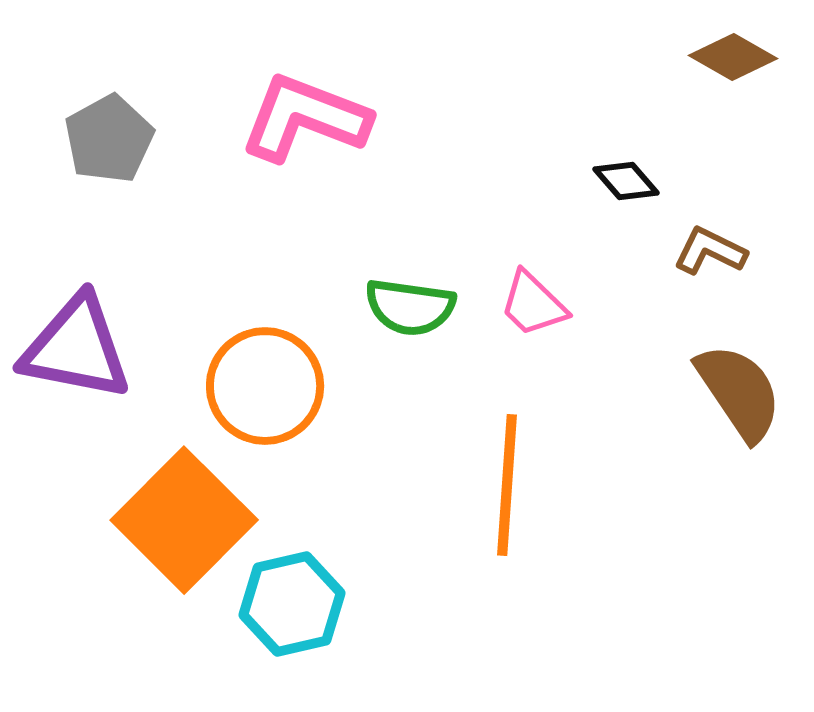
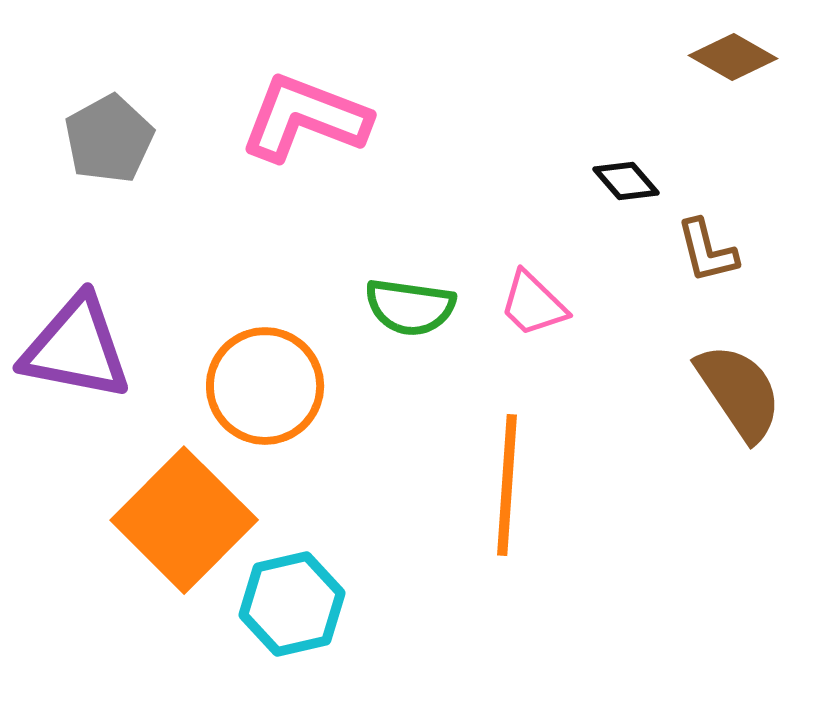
brown L-shape: moved 3 px left; rotated 130 degrees counterclockwise
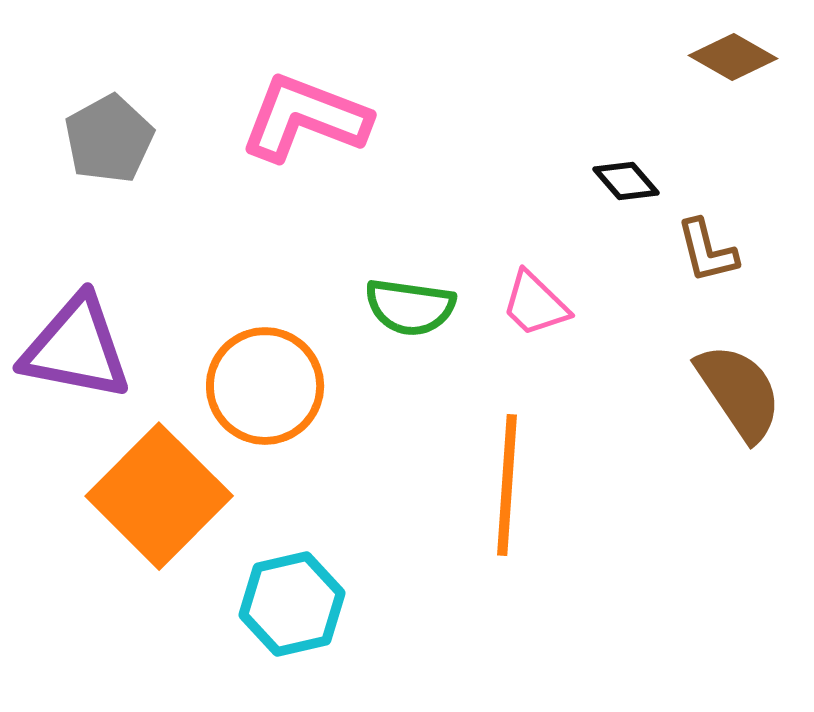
pink trapezoid: moved 2 px right
orange square: moved 25 px left, 24 px up
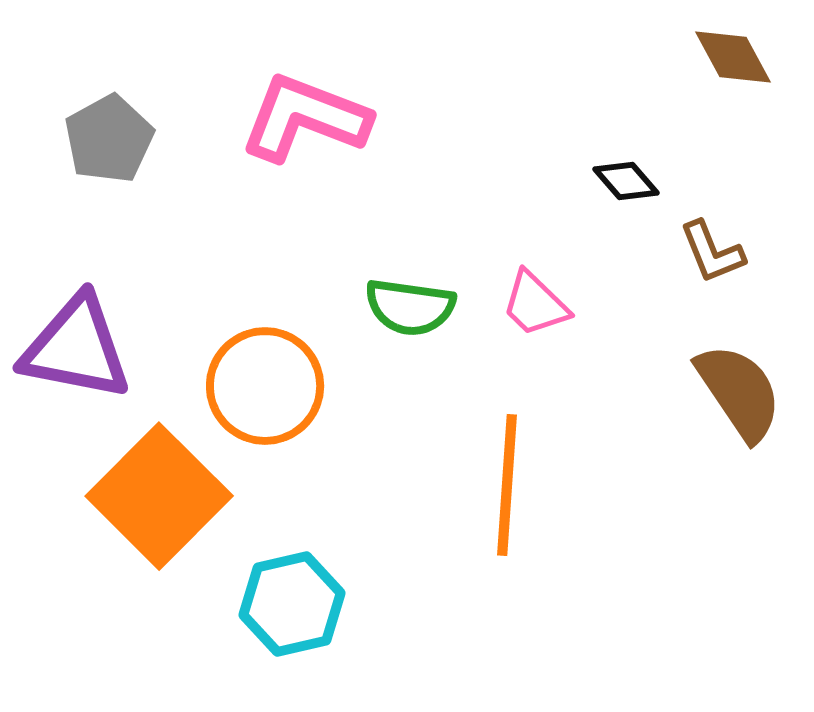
brown diamond: rotated 32 degrees clockwise
brown L-shape: moved 5 px right, 1 px down; rotated 8 degrees counterclockwise
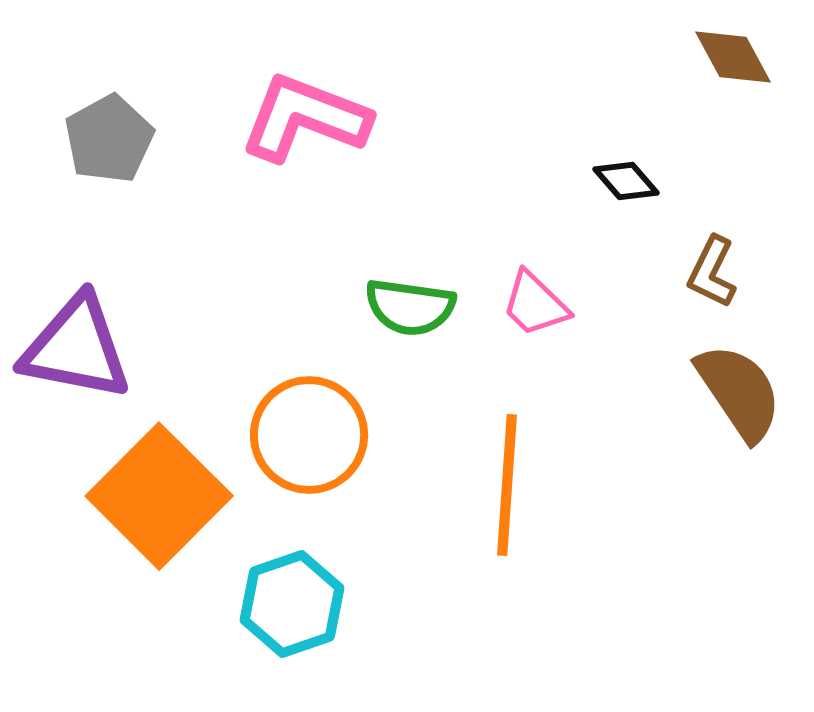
brown L-shape: moved 20 px down; rotated 48 degrees clockwise
orange circle: moved 44 px right, 49 px down
cyan hexagon: rotated 6 degrees counterclockwise
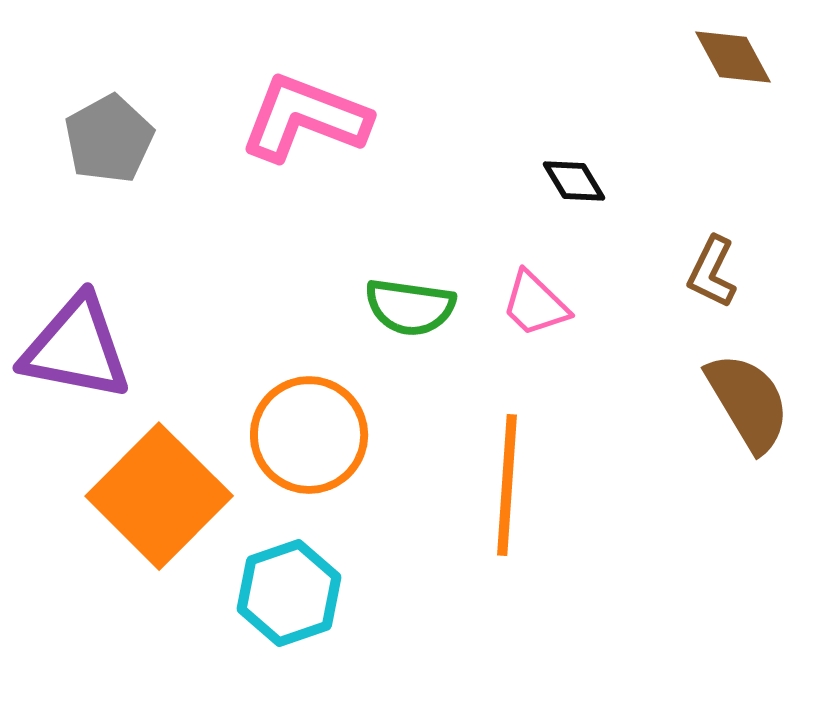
black diamond: moved 52 px left; rotated 10 degrees clockwise
brown semicircle: moved 9 px right, 10 px down; rotated 3 degrees clockwise
cyan hexagon: moved 3 px left, 11 px up
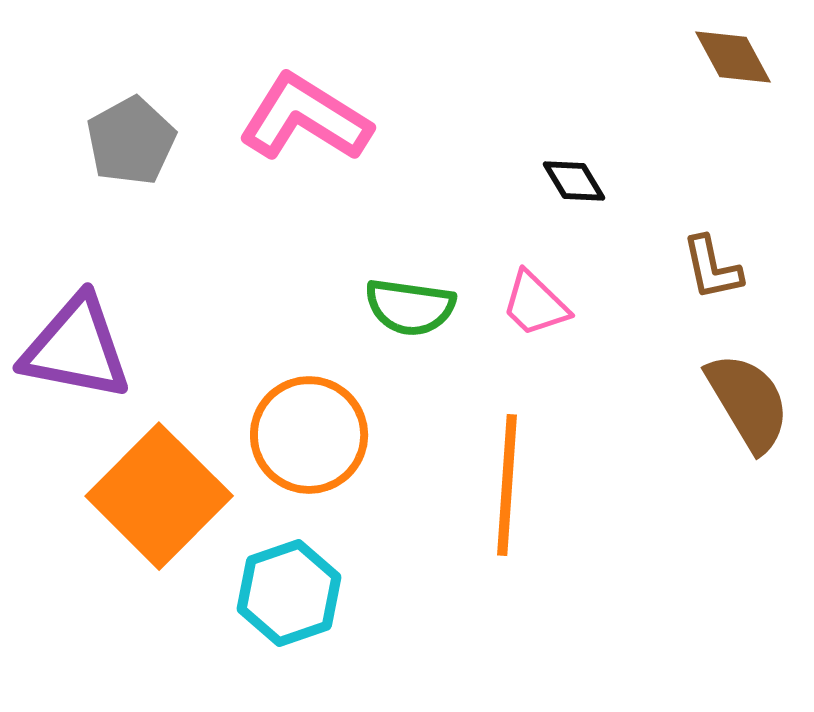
pink L-shape: rotated 11 degrees clockwise
gray pentagon: moved 22 px right, 2 px down
brown L-shape: moved 4 px up; rotated 38 degrees counterclockwise
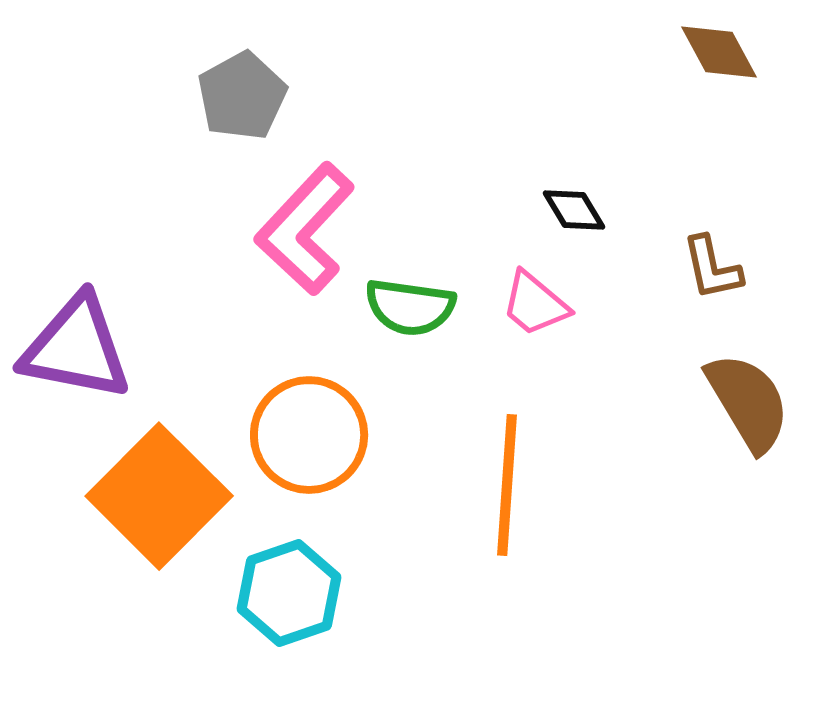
brown diamond: moved 14 px left, 5 px up
pink L-shape: moved 111 px down; rotated 79 degrees counterclockwise
gray pentagon: moved 111 px right, 45 px up
black diamond: moved 29 px down
pink trapezoid: rotated 4 degrees counterclockwise
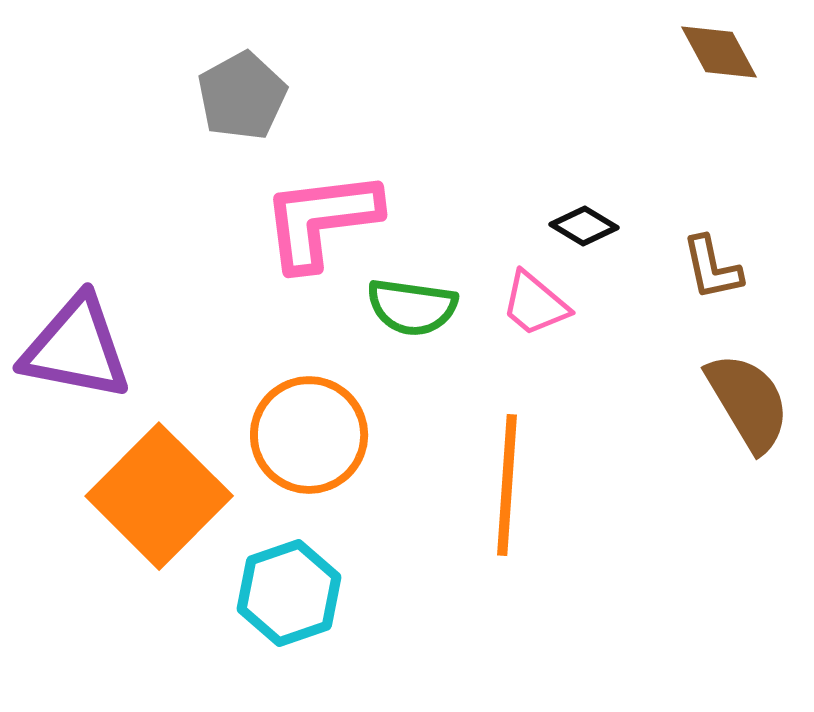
black diamond: moved 10 px right, 16 px down; rotated 28 degrees counterclockwise
pink L-shape: moved 16 px right, 9 px up; rotated 40 degrees clockwise
green semicircle: moved 2 px right
